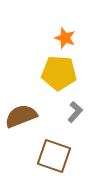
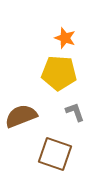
gray L-shape: rotated 60 degrees counterclockwise
brown square: moved 1 px right, 2 px up
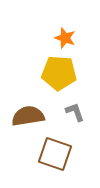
brown semicircle: moved 7 px right; rotated 12 degrees clockwise
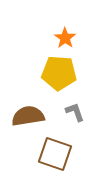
orange star: rotated 15 degrees clockwise
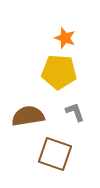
orange star: rotated 15 degrees counterclockwise
yellow pentagon: moved 1 px up
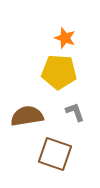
brown semicircle: moved 1 px left
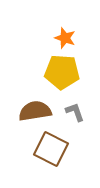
yellow pentagon: moved 3 px right
brown semicircle: moved 8 px right, 5 px up
brown square: moved 4 px left, 5 px up; rotated 8 degrees clockwise
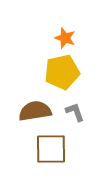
yellow pentagon: rotated 16 degrees counterclockwise
brown square: rotated 28 degrees counterclockwise
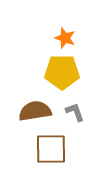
yellow pentagon: rotated 12 degrees clockwise
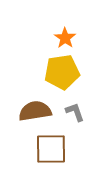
orange star: rotated 15 degrees clockwise
yellow pentagon: rotated 8 degrees counterclockwise
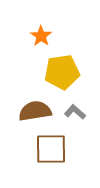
orange star: moved 24 px left, 2 px up
gray L-shape: rotated 30 degrees counterclockwise
